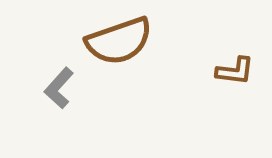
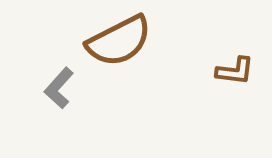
brown semicircle: rotated 8 degrees counterclockwise
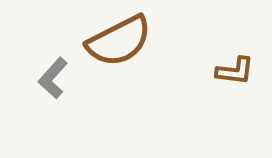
gray L-shape: moved 6 px left, 10 px up
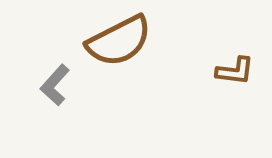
gray L-shape: moved 2 px right, 7 px down
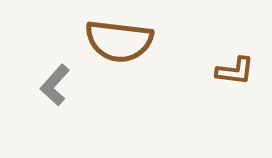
brown semicircle: rotated 34 degrees clockwise
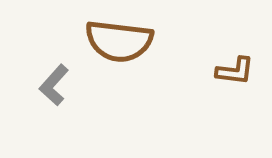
gray L-shape: moved 1 px left
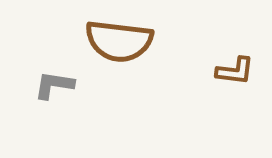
gray L-shape: rotated 57 degrees clockwise
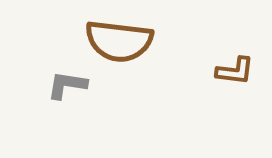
gray L-shape: moved 13 px right
